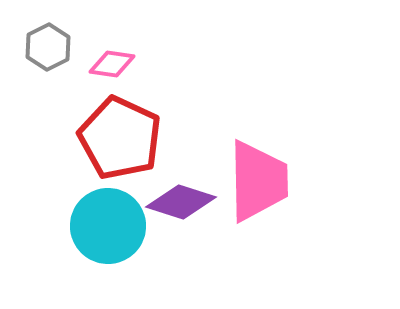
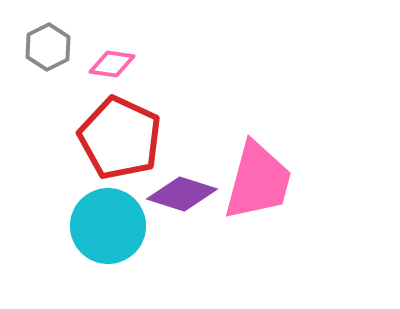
pink trapezoid: rotated 16 degrees clockwise
purple diamond: moved 1 px right, 8 px up
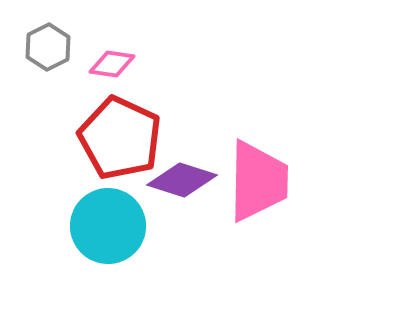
pink trapezoid: rotated 14 degrees counterclockwise
purple diamond: moved 14 px up
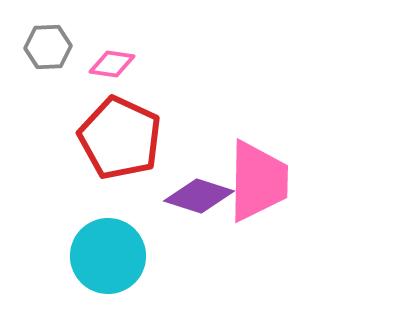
gray hexagon: rotated 24 degrees clockwise
purple diamond: moved 17 px right, 16 px down
cyan circle: moved 30 px down
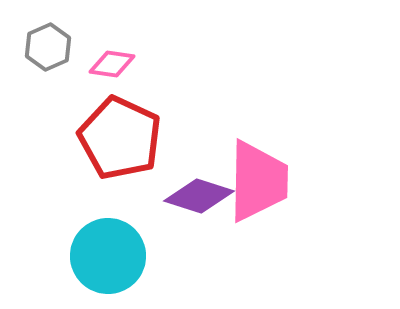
gray hexagon: rotated 21 degrees counterclockwise
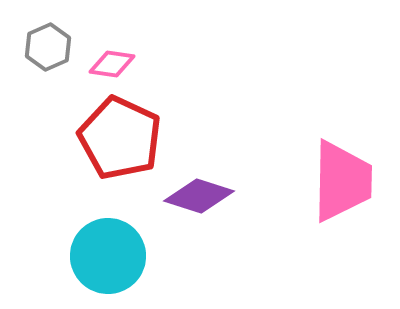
pink trapezoid: moved 84 px right
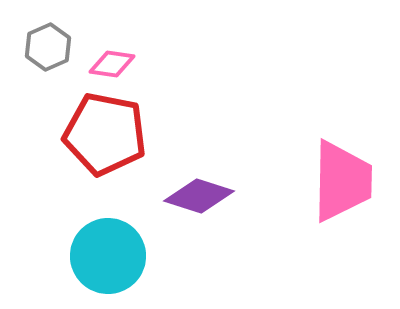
red pentagon: moved 15 px left, 4 px up; rotated 14 degrees counterclockwise
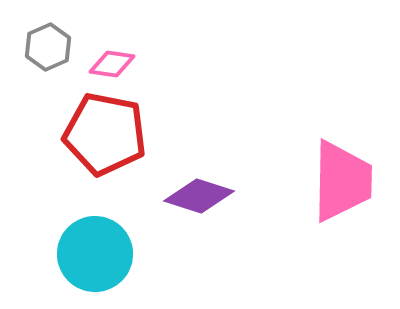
cyan circle: moved 13 px left, 2 px up
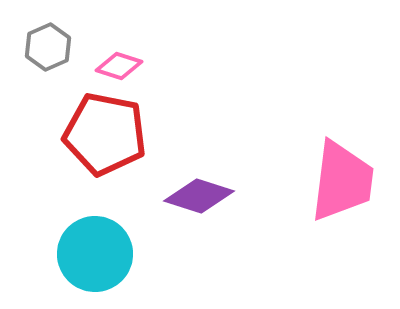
pink diamond: moved 7 px right, 2 px down; rotated 9 degrees clockwise
pink trapezoid: rotated 6 degrees clockwise
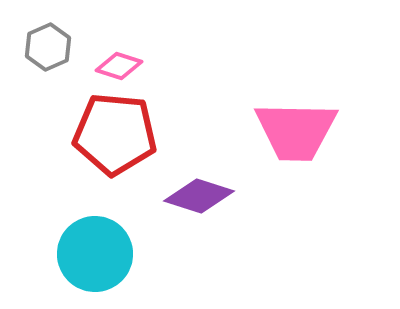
red pentagon: moved 10 px right; rotated 6 degrees counterclockwise
pink trapezoid: moved 46 px left, 50 px up; rotated 84 degrees clockwise
